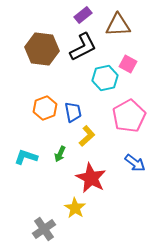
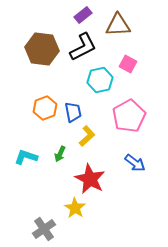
cyan hexagon: moved 5 px left, 2 px down
red star: moved 1 px left, 1 px down
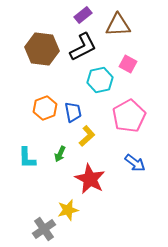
cyan L-shape: moved 1 px right, 1 px down; rotated 110 degrees counterclockwise
yellow star: moved 7 px left, 2 px down; rotated 25 degrees clockwise
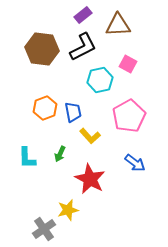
yellow L-shape: moved 3 px right; rotated 90 degrees clockwise
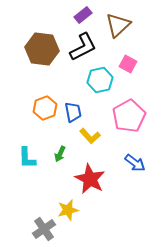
brown triangle: rotated 40 degrees counterclockwise
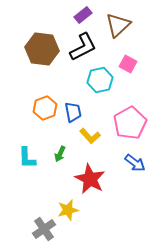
pink pentagon: moved 1 px right, 7 px down
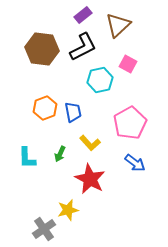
yellow L-shape: moved 7 px down
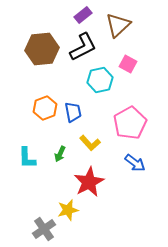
brown hexagon: rotated 12 degrees counterclockwise
red star: moved 1 px left, 3 px down; rotated 16 degrees clockwise
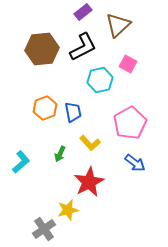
purple rectangle: moved 3 px up
cyan L-shape: moved 6 px left, 4 px down; rotated 130 degrees counterclockwise
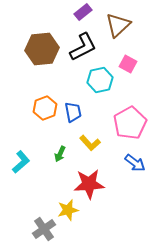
red star: moved 2 px down; rotated 24 degrees clockwise
